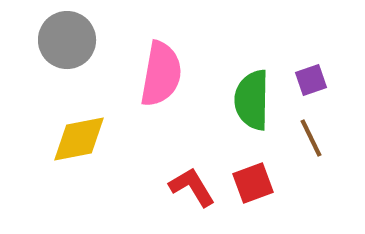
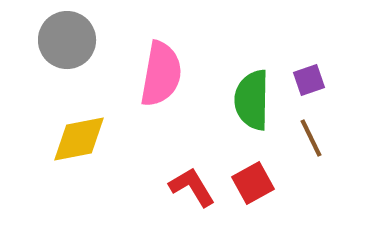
purple square: moved 2 px left
red square: rotated 9 degrees counterclockwise
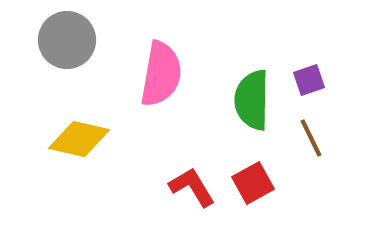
yellow diamond: rotated 24 degrees clockwise
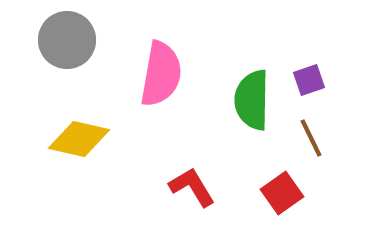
red square: moved 29 px right, 10 px down; rotated 6 degrees counterclockwise
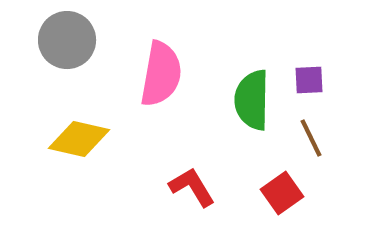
purple square: rotated 16 degrees clockwise
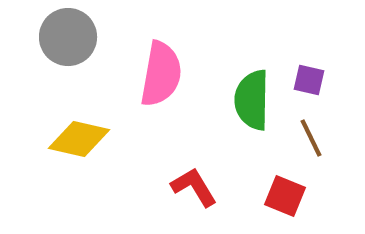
gray circle: moved 1 px right, 3 px up
purple square: rotated 16 degrees clockwise
red L-shape: moved 2 px right
red square: moved 3 px right, 3 px down; rotated 33 degrees counterclockwise
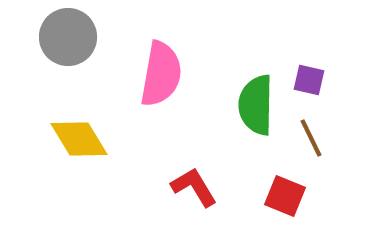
green semicircle: moved 4 px right, 5 px down
yellow diamond: rotated 46 degrees clockwise
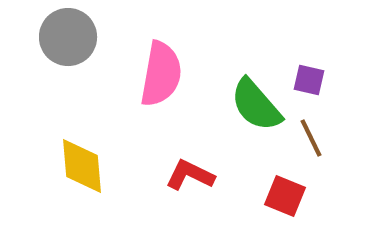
green semicircle: rotated 42 degrees counterclockwise
yellow diamond: moved 3 px right, 27 px down; rotated 26 degrees clockwise
red L-shape: moved 4 px left, 12 px up; rotated 33 degrees counterclockwise
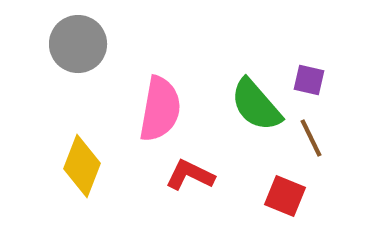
gray circle: moved 10 px right, 7 px down
pink semicircle: moved 1 px left, 35 px down
yellow diamond: rotated 26 degrees clockwise
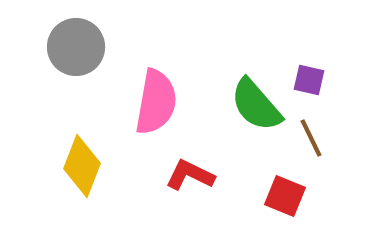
gray circle: moved 2 px left, 3 px down
pink semicircle: moved 4 px left, 7 px up
